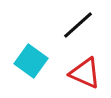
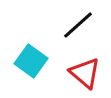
red triangle: rotated 16 degrees clockwise
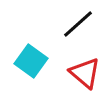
black line: moved 1 px up
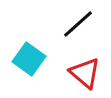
cyan square: moved 2 px left, 2 px up
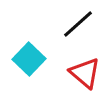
cyan square: rotated 8 degrees clockwise
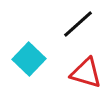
red triangle: moved 1 px right; rotated 24 degrees counterclockwise
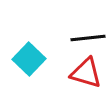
black line: moved 10 px right, 14 px down; rotated 36 degrees clockwise
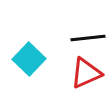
red triangle: rotated 40 degrees counterclockwise
